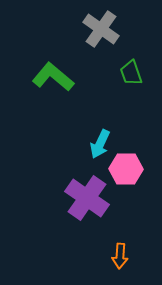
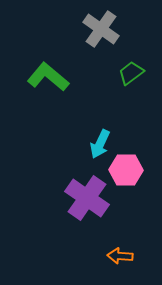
green trapezoid: rotated 72 degrees clockwise
green L-shape: moved 5 px left
pink hexagon: moved 1 px down
orange arrow: rotated 90 degrees clockwise
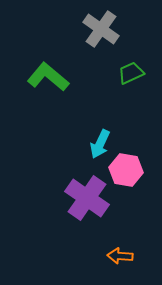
green trapezoid: rotated 12 degrees clockwise
pink hexagon: rotated 8 degrees clockwise
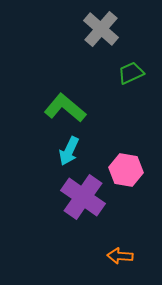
gray cross: rotated 6 degrees clockwise
green L-shape: moved 17 px right, 31 px down
cyan arrow: moved 31 px left, 7 px down
purple cross: moved 4 px left, 1 px up
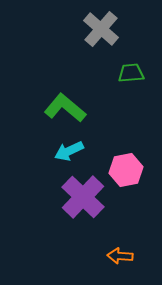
green trapezoid: rotated 20 degrees clockwise
cyan arrow: rotated 40 degrees clockwise
pink hexagon: rotated 20 degrees counterclockwise
purple cross: rotated 9 degrees clockwise
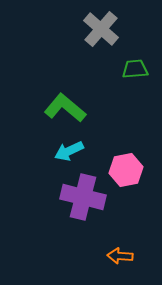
green trapezoid: moved 4 px right, 4 px up
purple cross: rotated 30 degrees counterclockwise
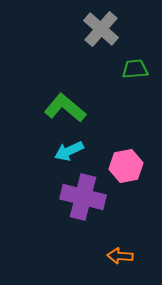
pink hexagon: moved 4 px up
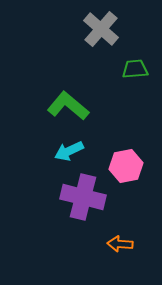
green L-shape: moved 3 px right, 2 px up
orange arrow: moved 12 px up
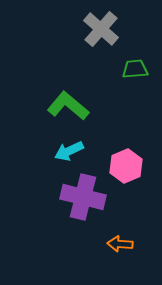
pink hexagon: rotated 12 degrees counterclockwise
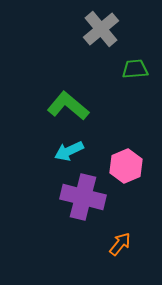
gray cross: rotated 9 degrees clockwise
orange arrow: rotated 125 degrees clockwise
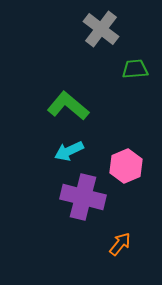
gray cross: rotated 12 degrees counterclockwise
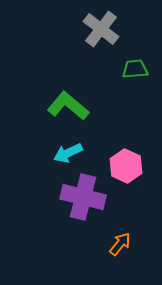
cyan arrow: moved 1 px left, 2 px down
pink hexagon: rotated 12 degrees counterclockwise
